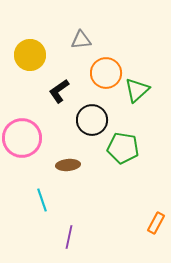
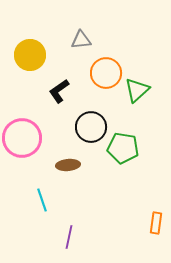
black circle: moved 1 px left, 7 px down
orange rectangle: rotated 20 degrees counterclockwise
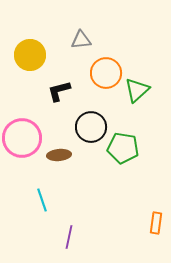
black L-shape: rotated 20 degrees clockwise
brown ellipse: moved 9 px left, 10 px up
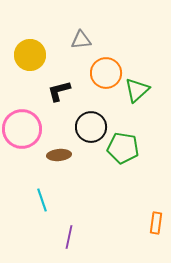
pink circle: moved 9 px up
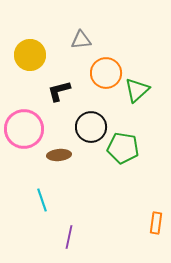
pink circle: moved 2 px right
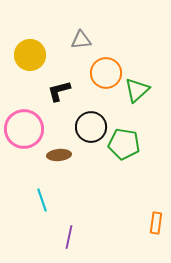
green pentagon: moved 1 px right, 4 px up
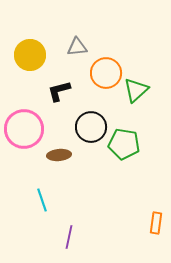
gray triangle: moved 4 px left, 7 px down
green triangle: moved 1 px left
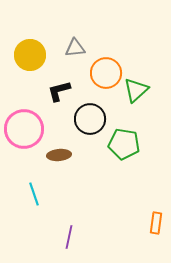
gray triangle: moved 2 px left, 1 px down
black circle: moved 1 px left, 8 px up
cyan line: moved 8 px left, 6 px up
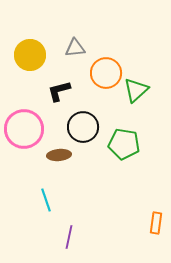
black circle: moved 7 px left, 8 px down
cyan line: moved 12 px right, 6 px down
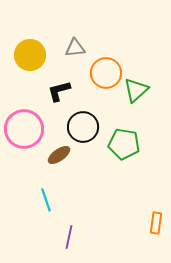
brown ellipse: rotated 30 degrees counterclockwise
